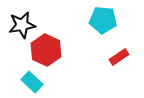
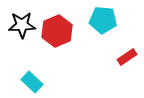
black star: rotated 8 degrees clockwise
red hexagon: moved 11 px right, 19 px up; rotated 12 degrees clockwise
red rectangle: moved 8 px right
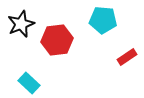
black star: moved 1 px left, 1 px up; rotated 20 degrees counterclockwise
red hexagon: moved 9 px down; rotated 16 degrees clockwise
cyan rectangle: moved 3 px left, 1 px down
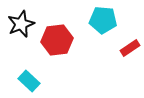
red rectangle: moved 3 px right, 9 px up
cyan rectangle: moved 2 px up
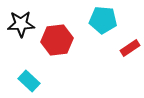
black star: rotated 20 degrees clockwise
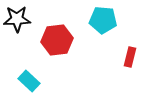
black star: moved 4 px left, 5 px up
red rectangle: moved 9 px down; rotated 42 degrees counterclockwise
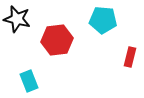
black star: rotated 16 degrees clockwise
cyan rectangle: rotated 25 degrees clockwise
